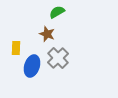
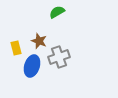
brown star: moved 8 px left, 7 px down
yellow rectangle: rotated 16 degrees counterclockwise
gray cross: moved 1 px right, 1 px up; rotated 25 degrees clockwise
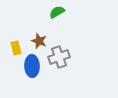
blue ellipse: rotated 20 degrees counterclockwise
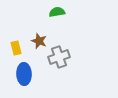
green semicircle: rotated 21 degrees clockwise
blue ellipse: moved 8 px left, 8 px down
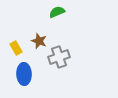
green semicircle: rotated 14 degrees counterclockwise
yellow rectangle: rotated 16 degrees counterclockwise
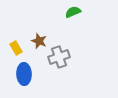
green semicircle: moved 16 px right
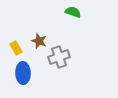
green semicircle: rotated 42 degrees clockwise
blue ellipse: moved 1 px left, 1 px up
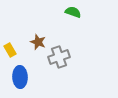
brown star: moved 1 px left, 1 px down
yellow rectangle: moved 6 px left, 2 px down
blue ellipse: moved 3 px left, 4 px down
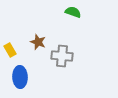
gray cross: moved 3 px right, 1 px up; rotated 25 degrees clockwise
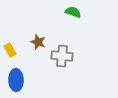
blue ellipse: moved 4 px left, 3 px down
